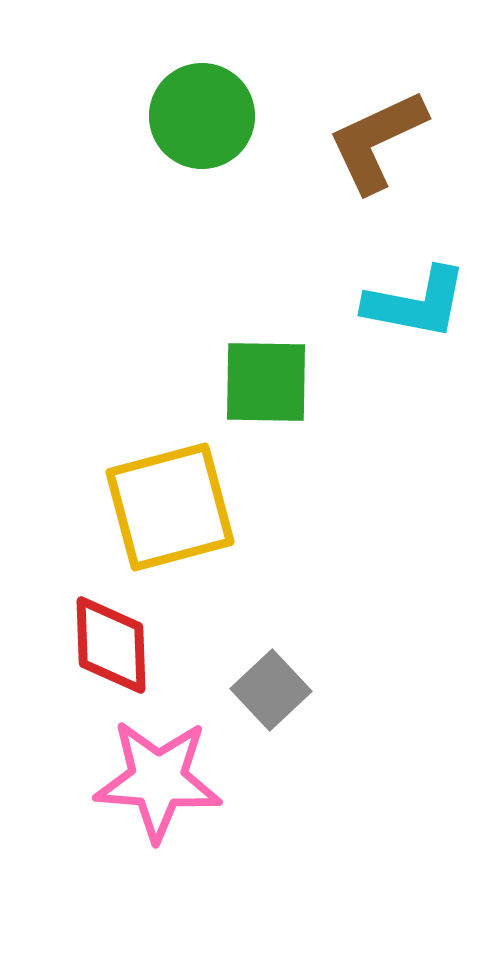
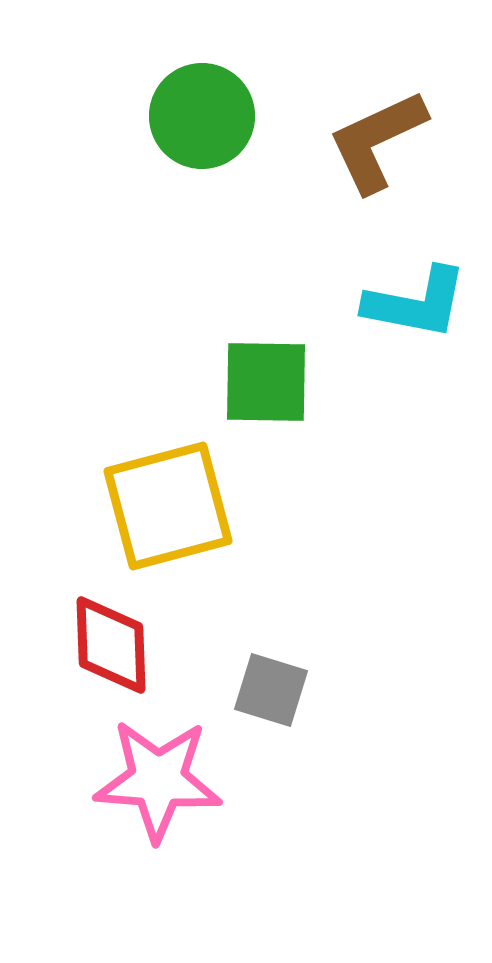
yellow square: moved 2 px left, 1 px up
gray square: rotated 30 degrees counterclockwise
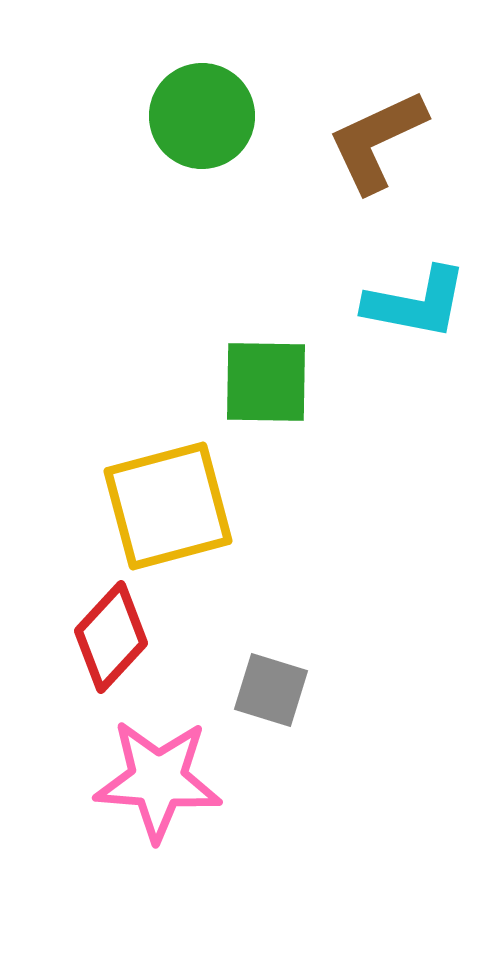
red diamond: moved 8 px up; rotated 45 degrees clockwise
